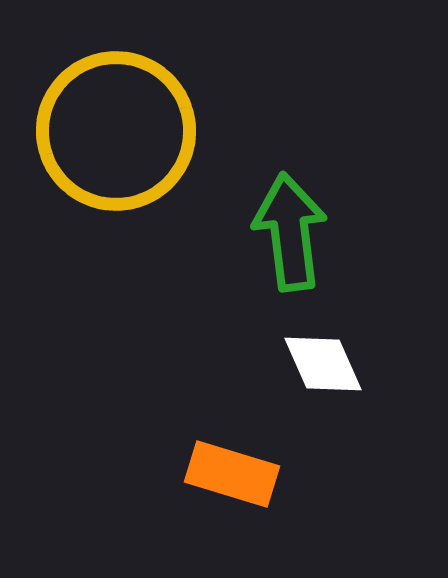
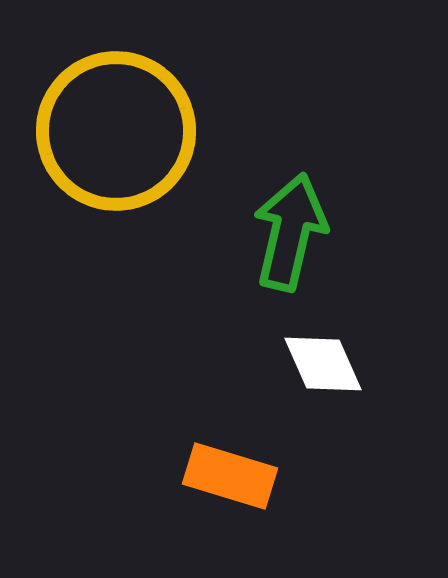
green arrow: rotated 20 degrees clockwise
orange rectangle: moved 2 px left, 2 px down
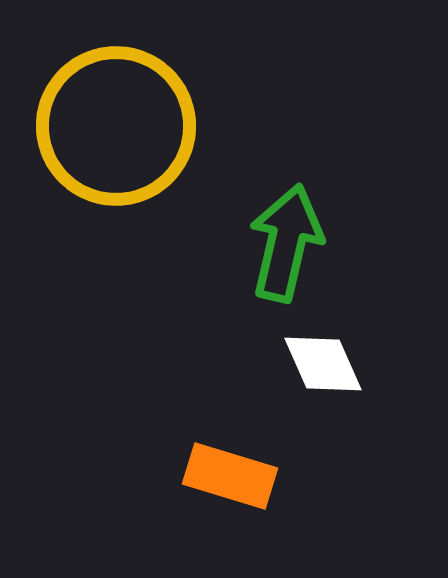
yellow circle: moved 5 px up
green arrow: moved 4 px left, 11 px down
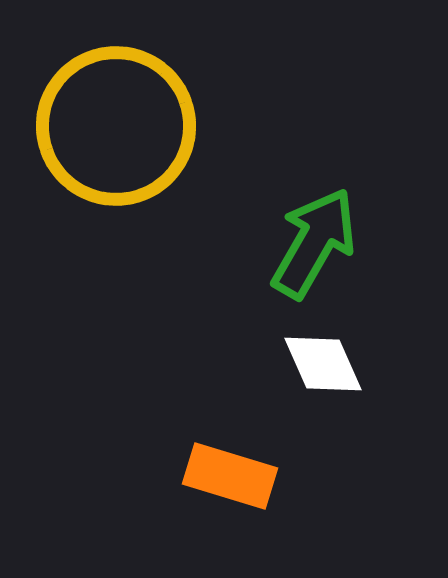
green arrow: moved 28 px right; rotated 17 degrees clockwise
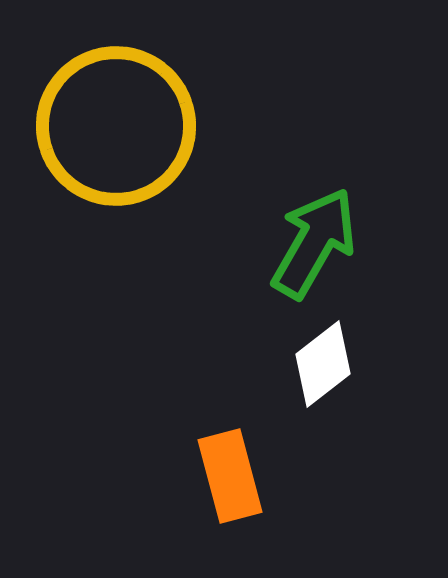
white diamond: rotated 76 degrees clockwise
orange rectangle: rotated 58 degrees clockwise
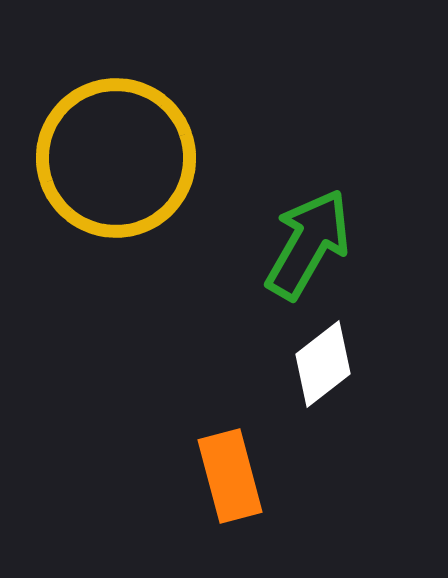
yellow circle: moved 32 px down
green arrow: moved 6 px left, 1 px down
